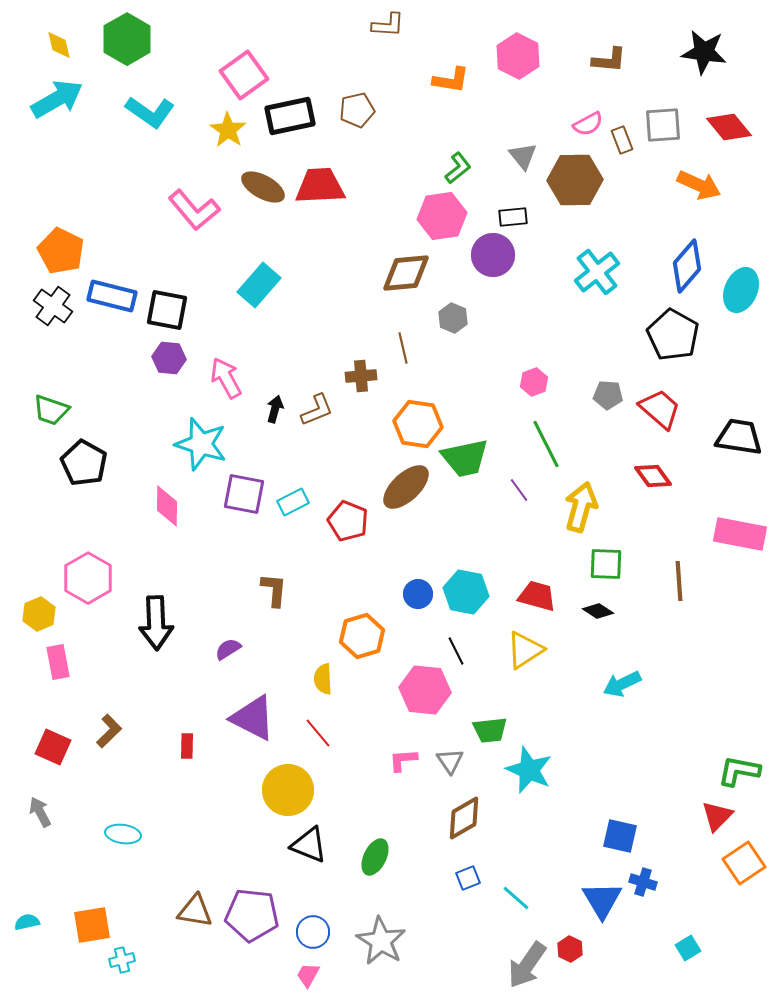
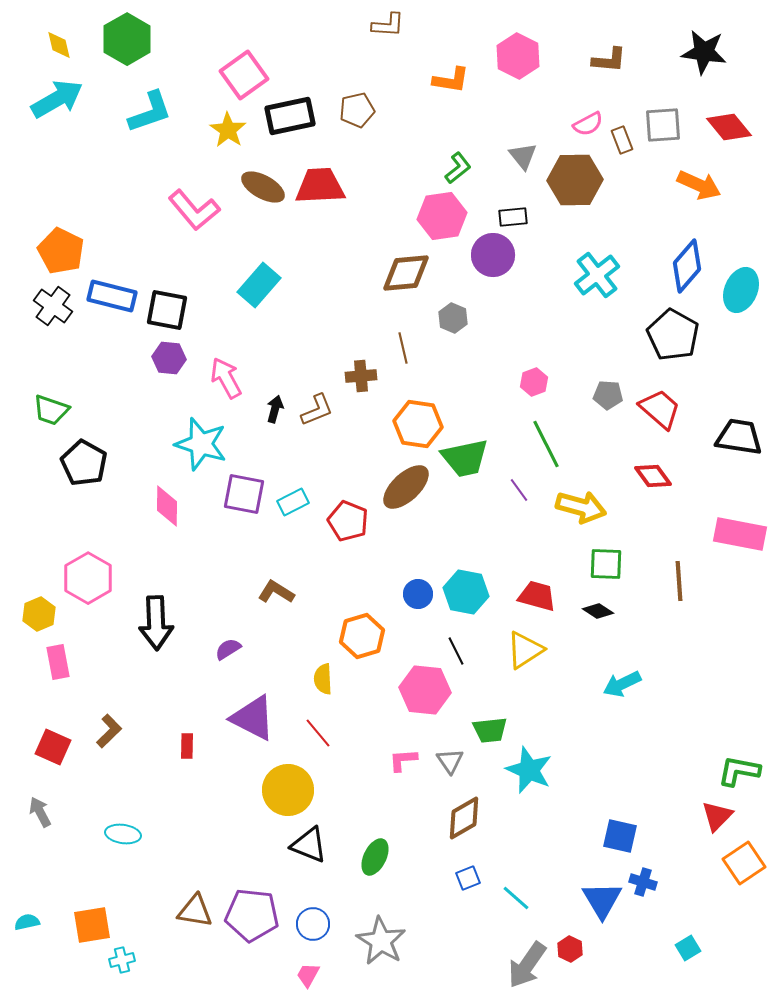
cyan L-shape at (150, 112): rotated 54 degrees counterclockwise
cyan cross at (597, 272): moved 3 px down
yellow arrow at (581, 507): rotated 90 degrees clockwise
brown L-shape at (274, 590): moved 2 px right, 2 px down; rotated 63 degrees counterclockwise
blue circle at (313, 932): moved 8 px up
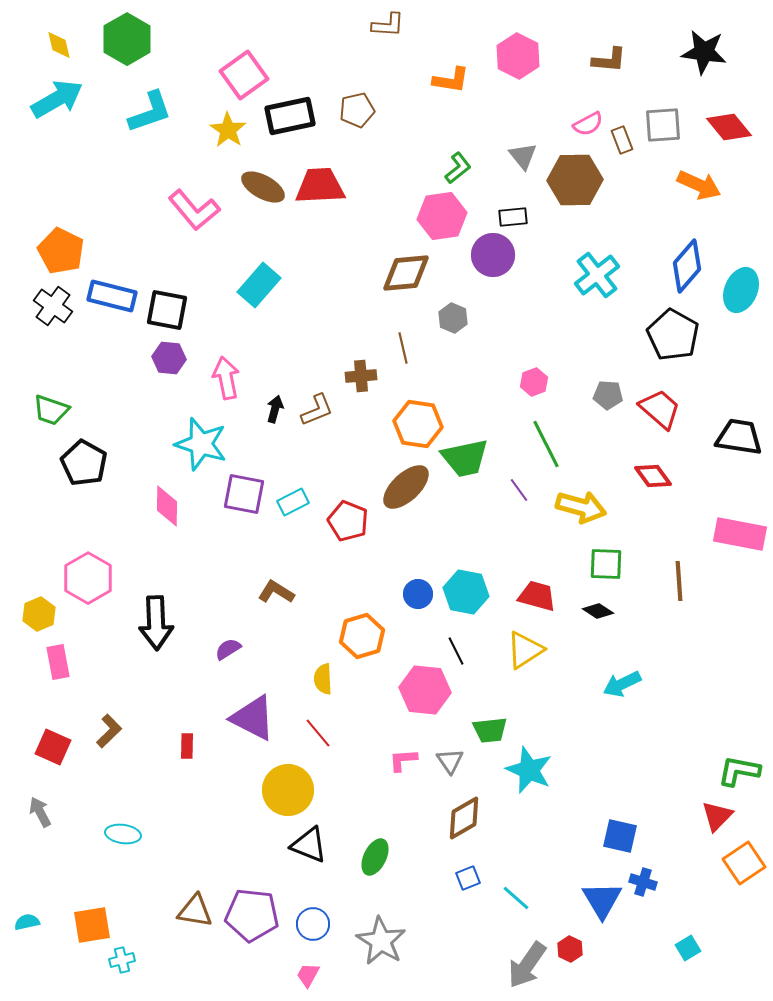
pink arrow at (226, 378): rotated 18 degrees clockwise
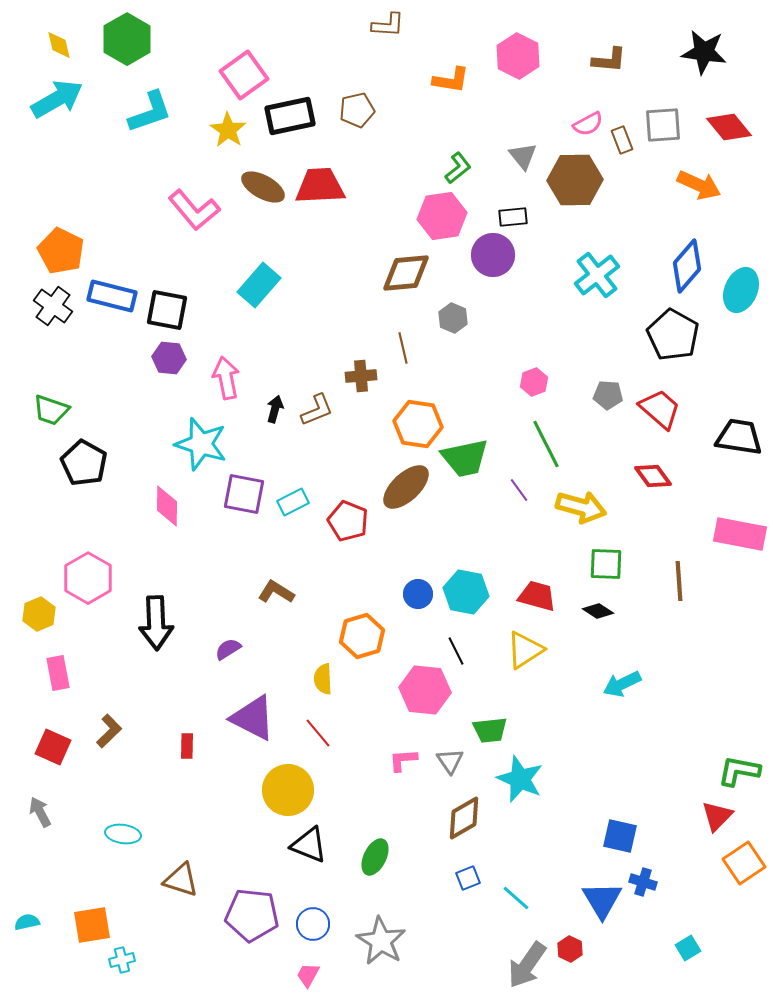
pink rectangle at (58, 662): moved 11 px down
cyan star at (529, 770): moved 9 px left, 9 px down
brown triangle at (195, 911): moved 14 px left, 31 px up; rotated 9 degrees clockwise
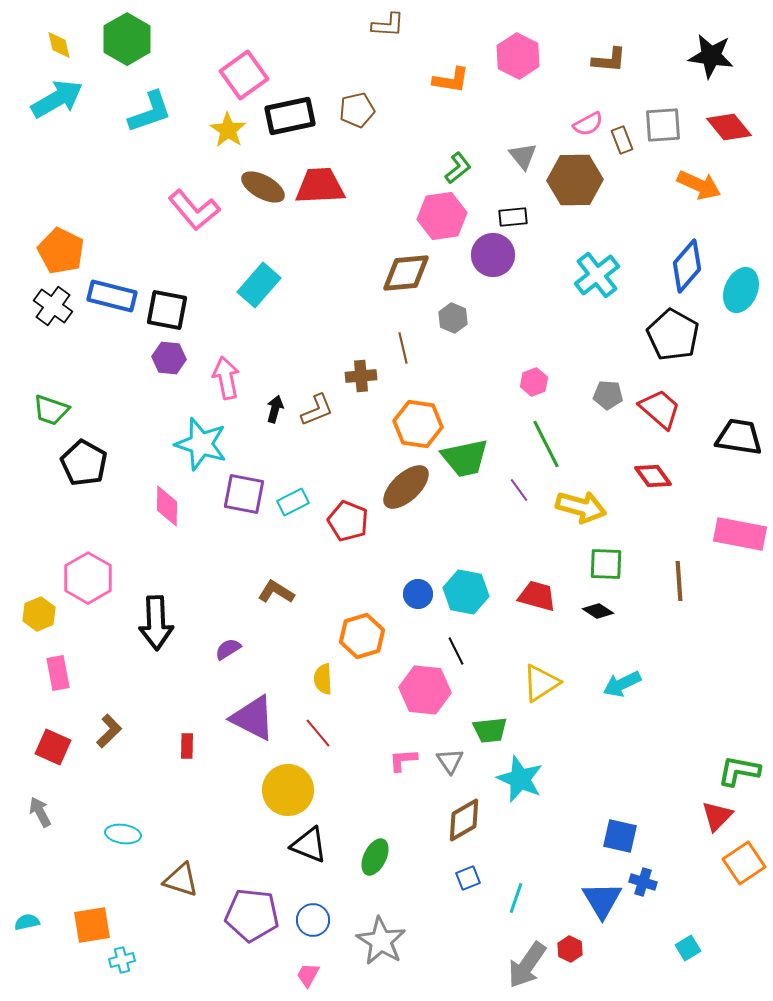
black star at (704, 52): moved 7 px right, 4 px down
yellow triangle at (525, 650): moved 16 px right, 33 px down
brown diamond at (464, 818): moved 2 px down
cyan line at (516, 898): rotated 68 degrees clockwise
blue circle at (313, 924): moved 4 px up
